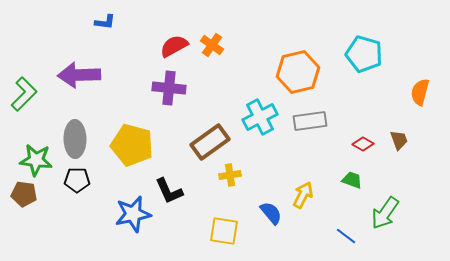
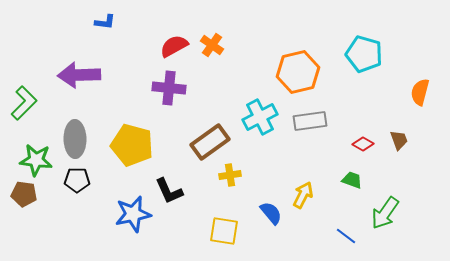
green L-shape: moved 9 px down
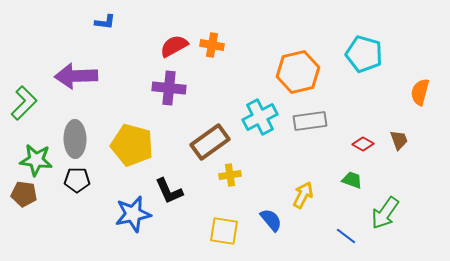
orange cross: rotated 25 degrees counterclockwise
purple arrow: moved 3 px left, 1 px down
blue semicircle: moved 7 px down
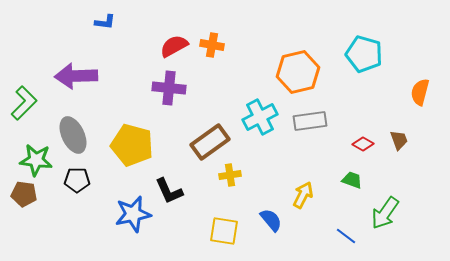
gray ellipse: moved 2 px left, 4 px up; rotated 24 degrees counterclockwise
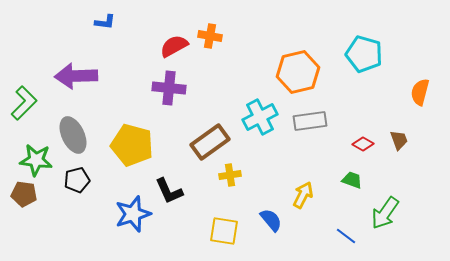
orange cross: moved 2 px left, 9 px up
black pentagon: rotated 15 degrees counterclockwise
blue star: rotated 6 degrees counterclockwise
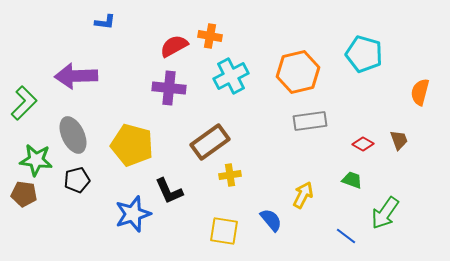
cyan cross: moved 29 px left, 41 px up
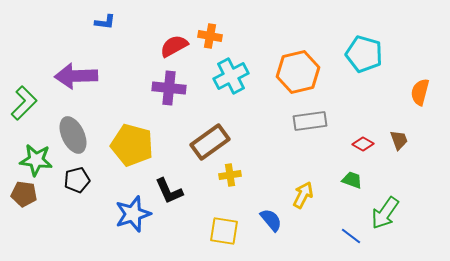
blue line: moved 5 px right
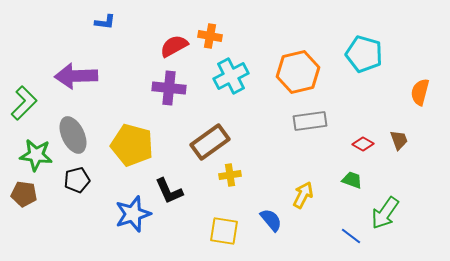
green star: moved 5 px up
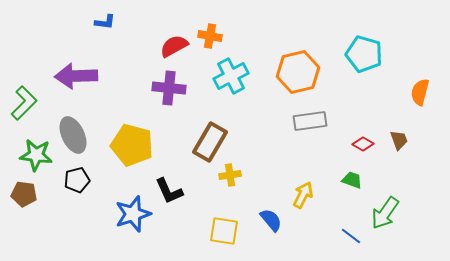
brown rectangle: rotated 24 degrees counterclockwise
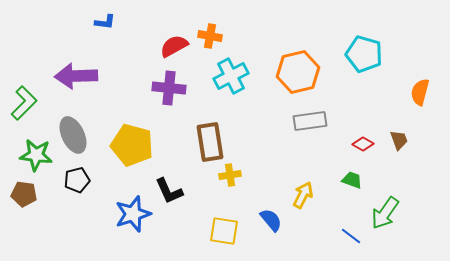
brown rectangle: rotated 39 degrees counterclockwise
